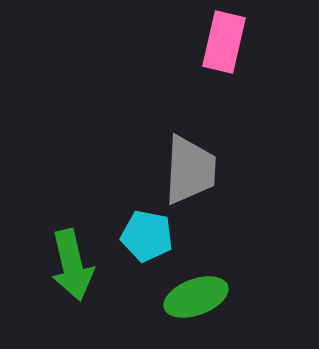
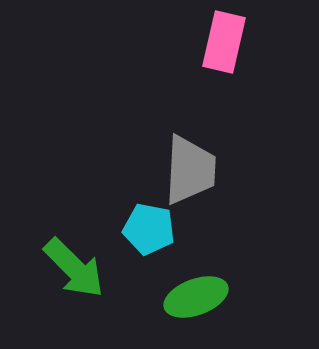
cyan pentagon: moved 2 px right, 7 px up
green arrow: moved 2 px right, 3 px down; rotated 32 degrees counterclockwise
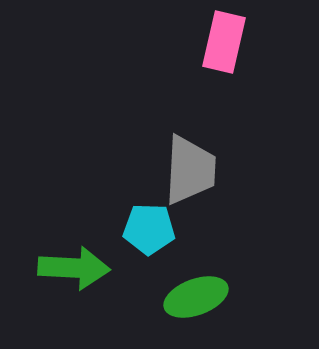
cyan pentagon: rotated 9 degrees counterclockwise
green arrow: rotated 42 degrees counterclockwise
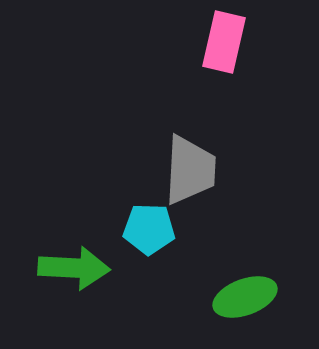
green ellipse: moved 49 px right
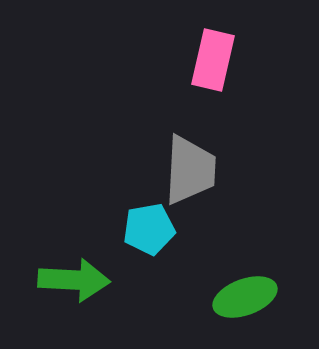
pink rectangle: moved 11 px left, 18 px down
cyan pentagon: rotated 12 degrees counterclockwise
green arrow: moved 12 px down
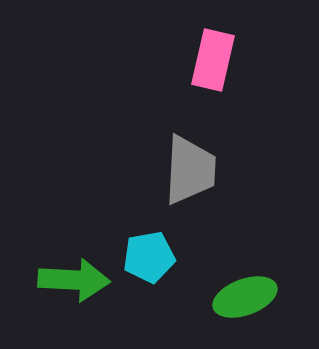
cyan pentagon: moved 28 px down
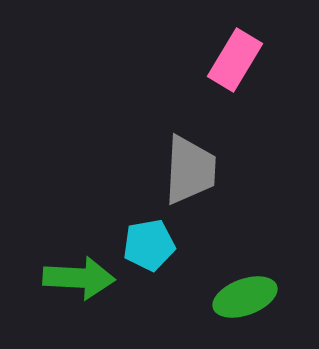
pink rectangle: moved 22 px right; rotated 18 degrees clockwise
cyan pentagon: moved 12 px up
green arrow: moved 5 px right, 2 px up
